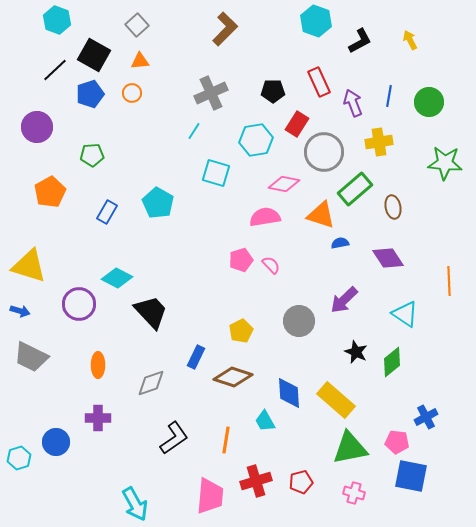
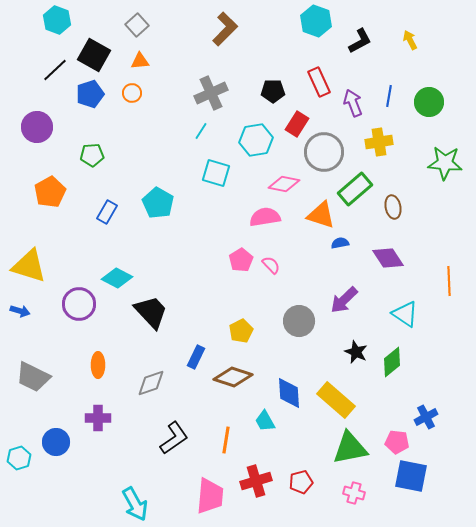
cyan line at (194, 131): moved 7 px right
pink pentagon at (241, 260): rotated 15 degrees counterclockwise
gray trapezoid at (31, 357): moved 2 px right, 20 px down
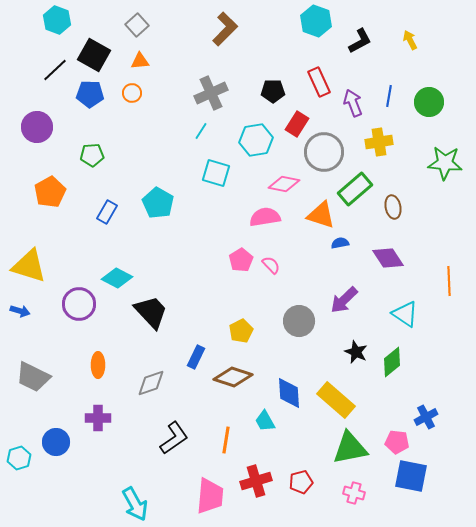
blue pentagon at (90, 94): rotated 20 degrees clockwise
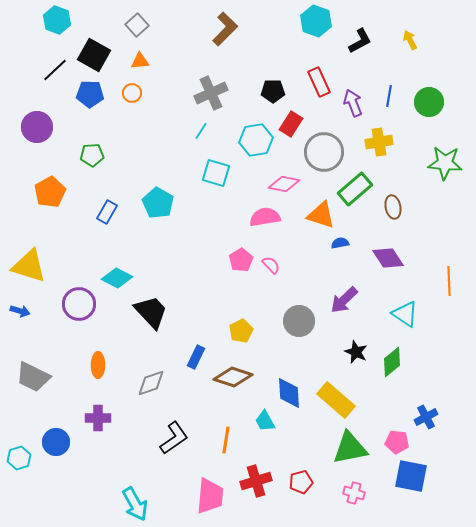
red rectangle at (297, 124): moved 6 px left
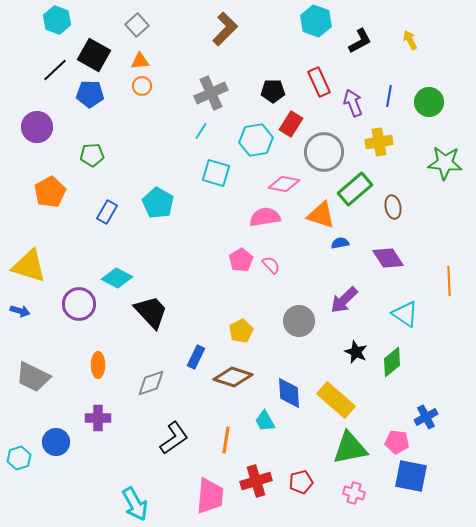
orange circle at (132, 93): moved 10 px right, 7 px up
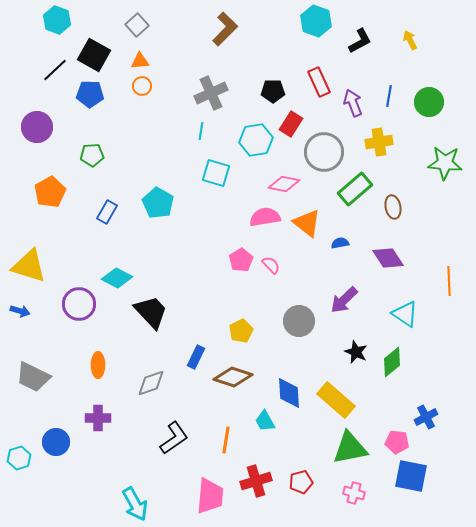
cyan line at (201, 131): rotated 24 degrees counterclockwise
orange triangle at (321, 215): moved 14 px left, 8 px down; rotated 20 degrees clockwise
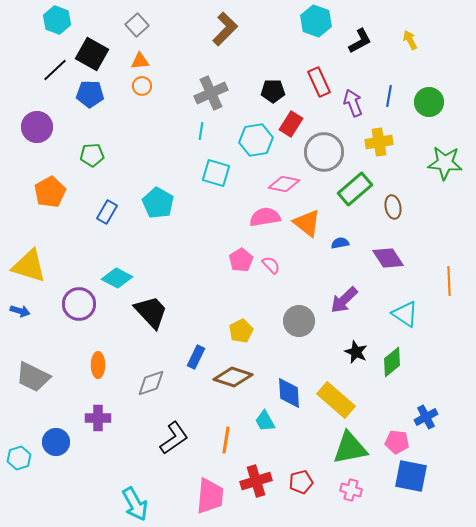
black square at (94, 55): moved 2 px left, 1 px up
pink cross at (354, 493): moved 3 px left, 3 px up
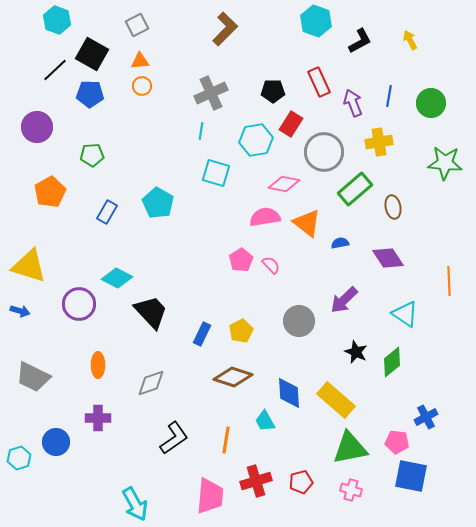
gray square at (137, 25): rotated 15 degrees clockwise
green circle at (429, 102): moved 2 px right, 1 px down
blue rectangle at (196, 357): moved 6 px right, 23 px up
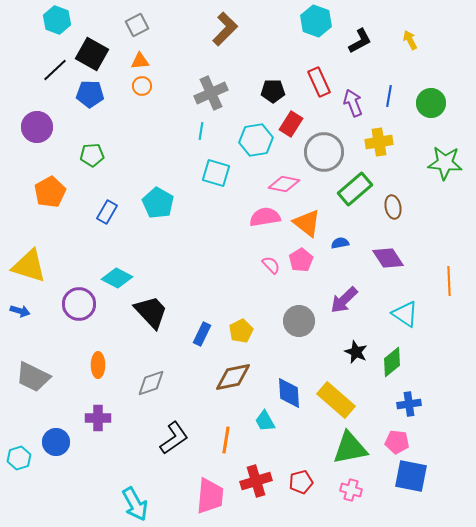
pink pentagon at (241, 260): moved 60 px right
brown diamond at (233, 377): rotated 30 degrees counterclockwise
blue cross at (426, 417): moved 17 px left, 13 px up; rotated 20 degrees clockwise
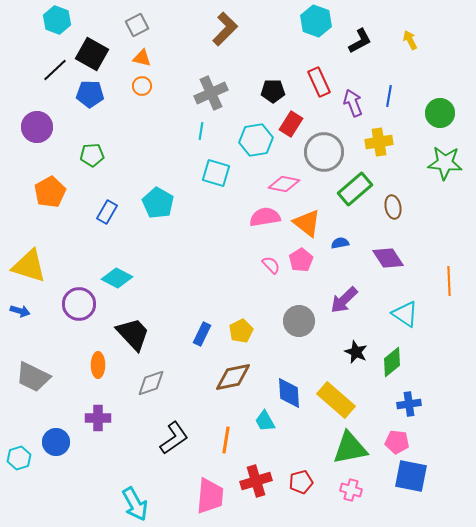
orange triangle at (140, 61): moved 2 px right, 3 px up; rotated 18 degrees clockwise
green circle at (431, 103): moved 9 px right, 10 px down
black trapezoid at (151, 312): moved 18 px left, 22 px down
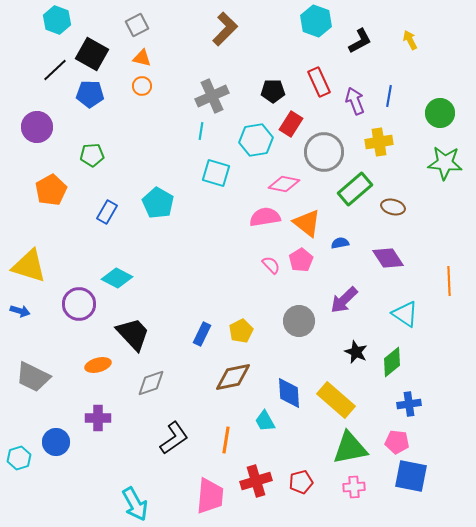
gray cross at (211, 93): moved 1 px right, 3 px down
purple arrow at (353, 103): moved 2 px right, 2 px up
orange pentagon at (50, 192): moved 1 px right, 2 px up
brown ellipse at (393, 207): rotated 65 degrees counterclockwise
orange ellipse at (98, 365): rotated 75 degrees clockwise
pink cross at (351, 490): moved 3 px right, 3 px up; rotated 20 degrees counterclockwise
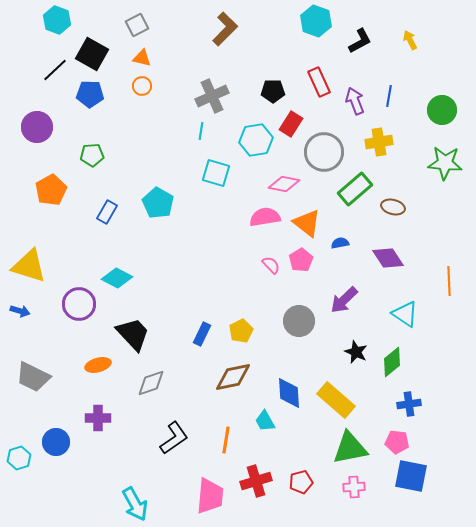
green circle at (440, 113): moved 2 px right, 3 px up
